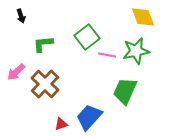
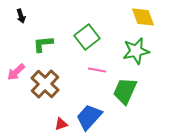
pink line: moved 10 px left, 15 px down
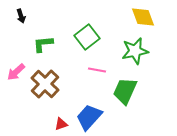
green star: moved 1 px left
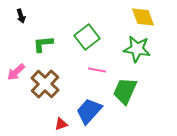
green star: moved 2 px right, 2 px up; rotated 20 degrees clockwise
blue trapezoid: moved 6 px up
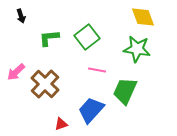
green L-shape: moved 6 px right, 6 px up
blue trapezoid: moved 2 px right, 1 px up
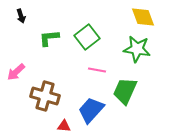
brown cross: moved 12 px down; rotated 28 degrees counterclockwise
red triangle: moved 3 px right, 2 px down; rotated 24 degrees clockwise
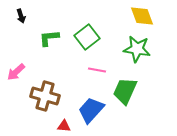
yellow diamond: moved 1 px left, 1 px up
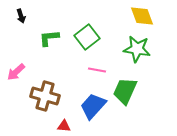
blue trapezoid: moved 2 px right, 4 px up
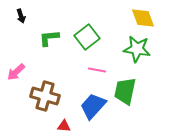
yellow diamond: moved 1 px right, 2 px down
green trapezoid: rotated 12 degrees counterclockwise
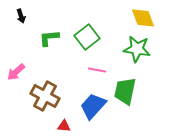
brown cross: rotated 12 degrees clockwise
